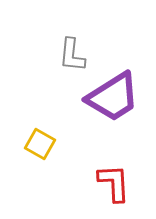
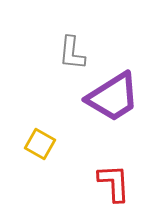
gray L-shape: moved 2 px up
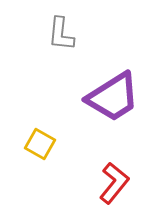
gray L-shape: moved 11 px left, 19 px up
red L-shape: rotated 42 degrees clockwise
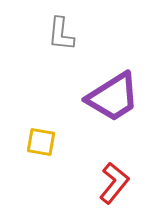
yellow square: moved 1 px right, 2 px up; rotated 20 degrees counterclockwise
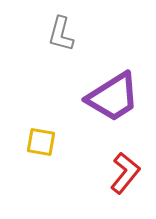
gray L-shape: rotated 9 degrees clockwise
red L-shape: moved 11 px right, 10 px up
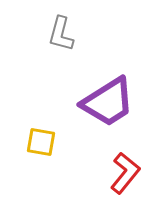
purple trapezoid: moved 5 px left, 5 px down
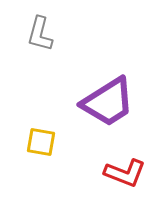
gray L-shape: moved 21 px left
red L-shape: rotated 72 degrees clockwise
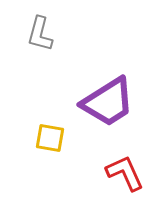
yellow square: moved 9 px right, 4 px up
red L-shape: rotated 135 degrees counterclockwise
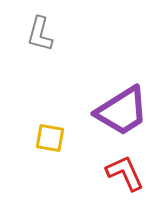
purple trapezoid: moved 14 px right, 9 px down
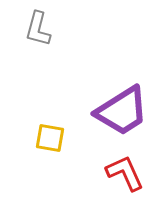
gray L-shape: moved 2 px left, 5 px up
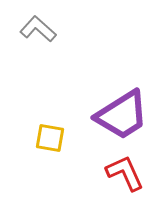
gray L-shape: rotated 117 degrees clockwise
purple trapezoid: moved 4 px down
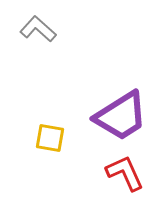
purple trapezoid: moved 1 px left, 1 px down
